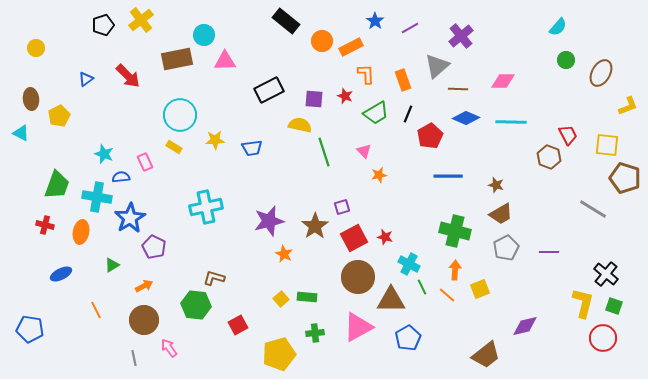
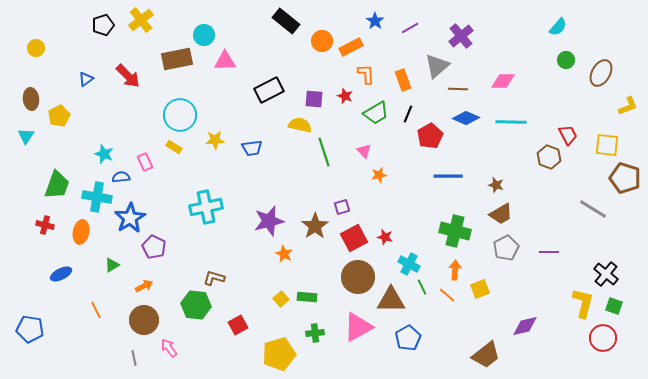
cyan triangle at (21, 133): moved 5 px right, 3 px down; rotated 36 degrees clockwise
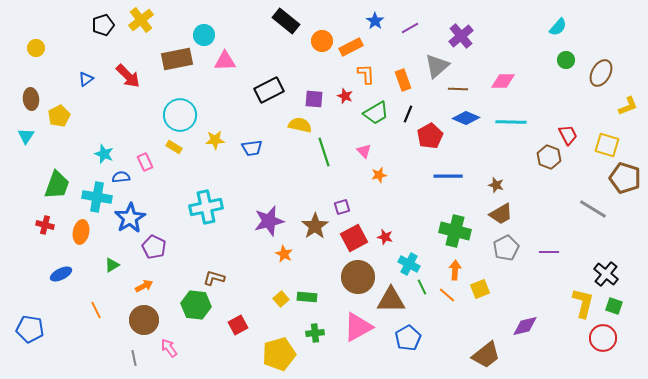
yellow square at (607, 145): rotated 10 degrees clockwise
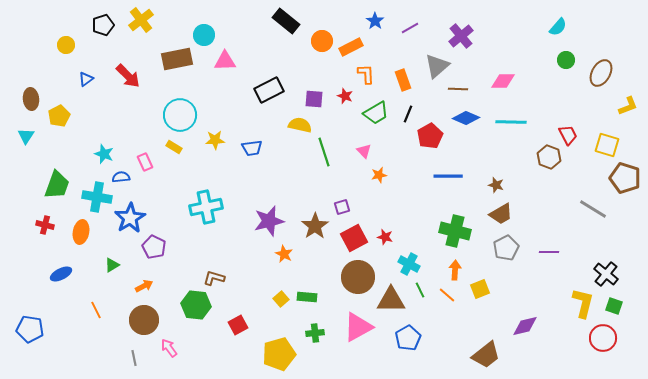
yellow circle at (36, 48): moved 30 px right, 3 px up
green line at (422, 287): moved 2 px left, 3 px down
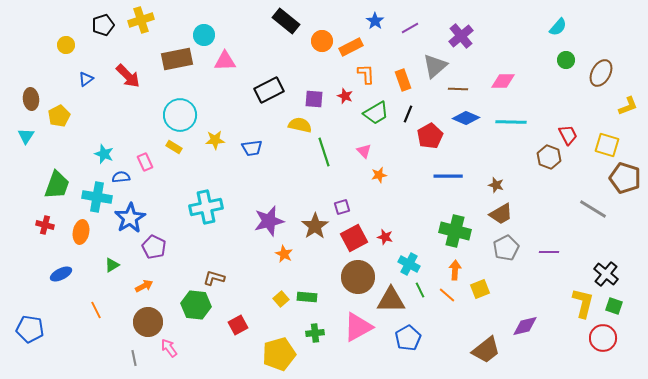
yellow cross at (141, 20): rotated 20 degrees clockwise
gray triangle at (437, 66): moved 2 px left
brown circle at (144, 320): moved 4 px right, 2 px down
brown trapezoid at (486, 355): moved 5 px up
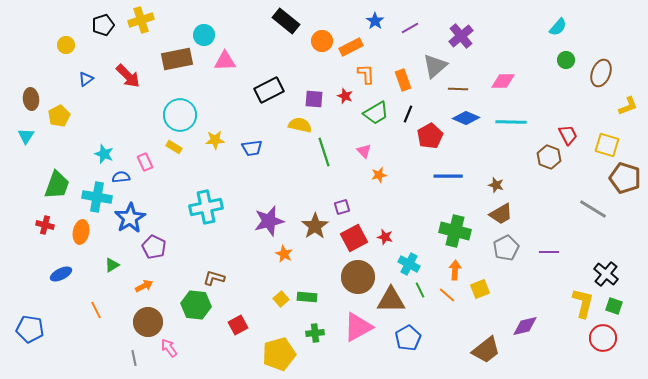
brown ellipse at (601, 73): rotated 8 degrees counterclockwise
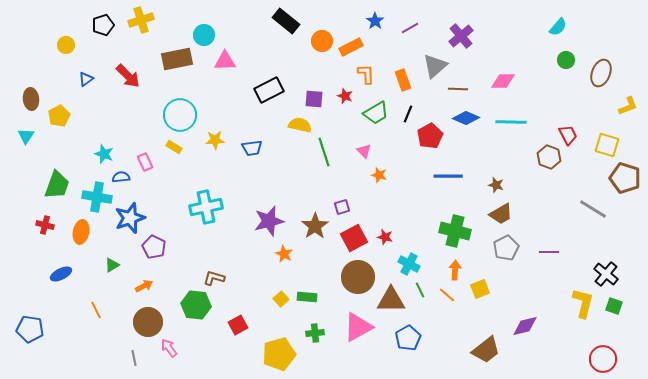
orange star at (379, 175): rotated 28 degrees clockwise
blue star at (130, 218): rotated 12 degrees clockwise
red circle at (603, 338): moved 21 px down
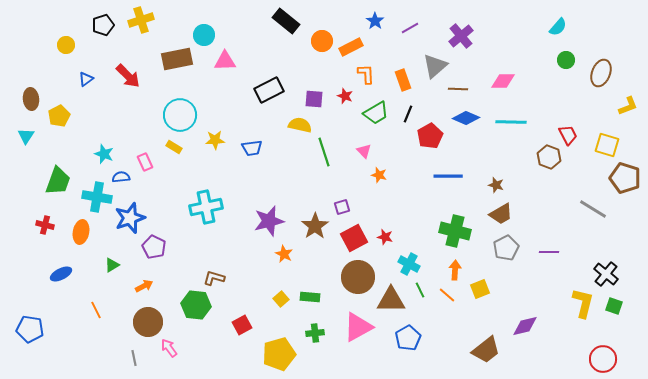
green trapezoid at (57, 185): moved 1 px right, 4 px up
green rectangle at (307, 297): moved 3 px right
red square at (238, 325): moved 4 px right
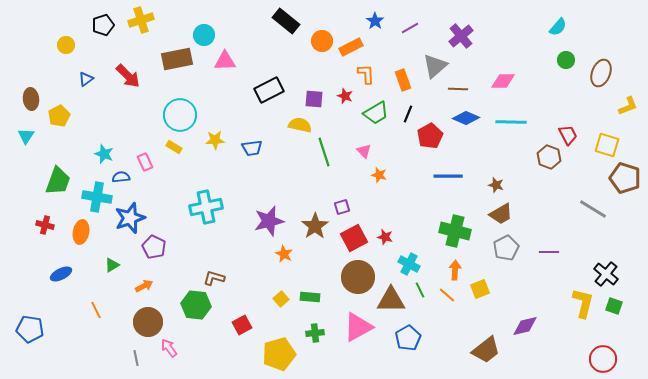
gray line at (134, 358): moved 2 px right
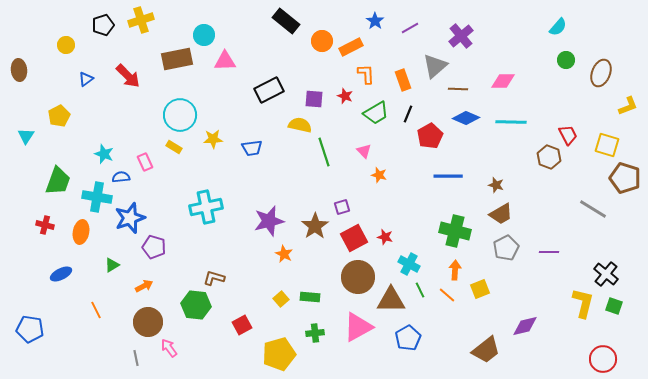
brown ellipse at (31, 99): moved 12 px left, 29 px up
yellow star at (215, 140): moved 2 px left, 1 px up
purple pentagon at (154, 247): rotated 10 degrees counterclockwise
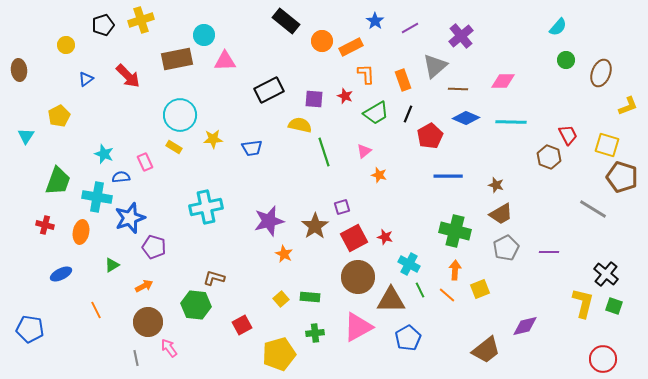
pink triangle at (364, 151): rotated 35 degrees clockwise
brown pentagon at (625, 178): moved 3 px left, 1 px up
